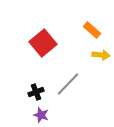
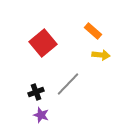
orange rectangle: moved 1 px right, 1 px down
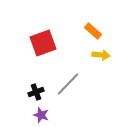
red square: rotated 20 degrees clockwise
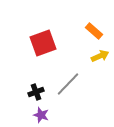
orange rectangle: moved 1 px right
yellow arrow: moved 1 px left, 1 px down; rotated 30 degrees counterclockwise
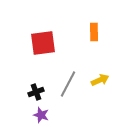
orange rectangle: moved 1 px down; rotated 48 degrees clockwise
red square: rotated 12 degrees clockwise
yellow arrow: moved 24 px down
gray line: rotated 16 degrees counterclockwise
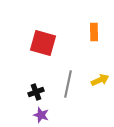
red square: rotated 24 degrees clockwise
gray line: rotated 16 degrees counterclockwise
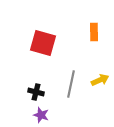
gray line: moved 3 px right
black cross: rotated 35 degrees clockwise
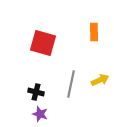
purple star: moved 1 px left, 1 px up
